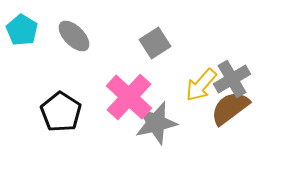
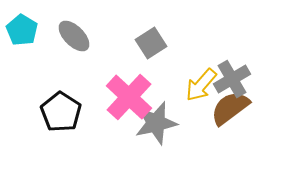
gray square: moved 4 px left
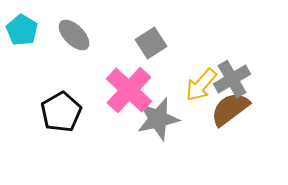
gray ellipse: moved 1 px up
pink cross: moved 7 px up
brown semicircle: moved 1 px down
black pentagon: rotated 9 degrees clockwise
gray star: moved 2 px right, 4 px up
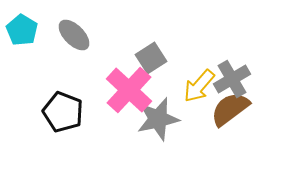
gray square: moved 15 px down
yellow arrow: moved 2 px left, 1 px down
black pentagon: moved 2 px right; rotated 21 degrees counterclockwise
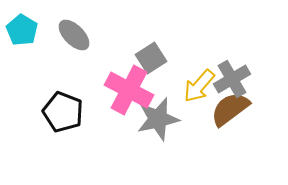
pink cross: rotated 15 degrees counterclockwise
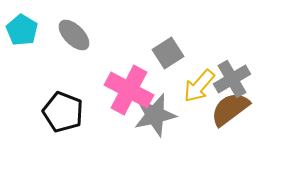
gray square: moved 17 px right, 5 px up
gray star: moved 3 px left, 4 px up
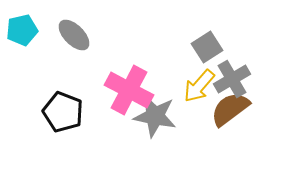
cyan pentagon: rotated 28 degrees clockwise
gray square: moved 39 px right, 6 px up
gray star: moved 1 px down; rotated 24 degrees clockwise
